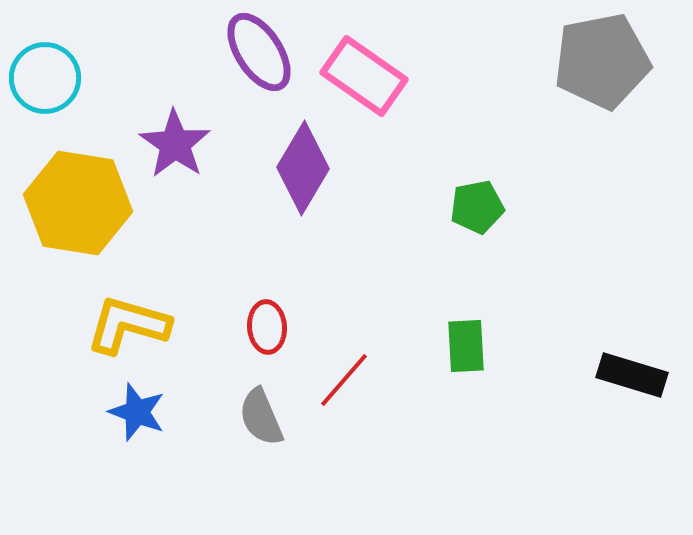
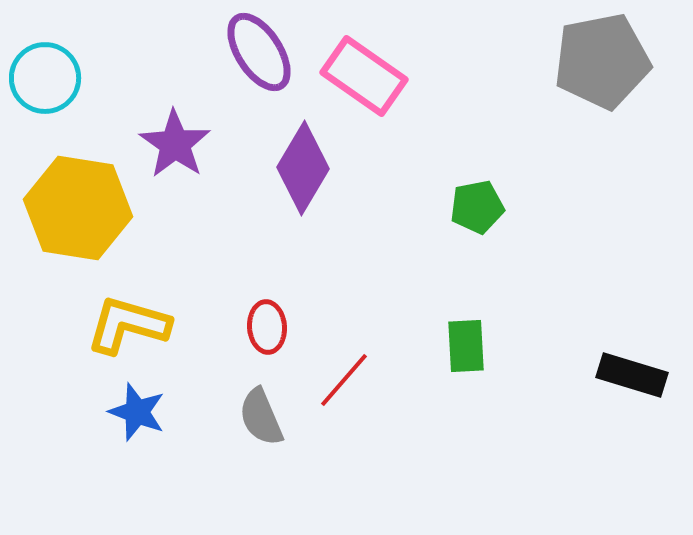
yellow hexagon: moved 5 px down
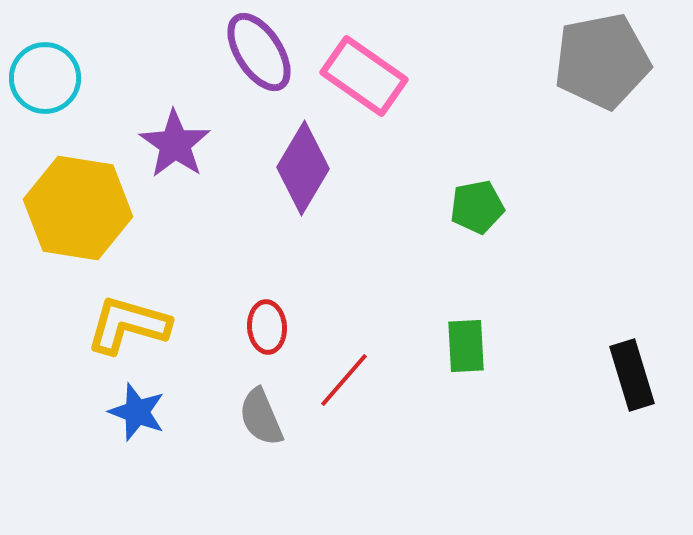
black rectangle: rotated 56 degrees clockwise
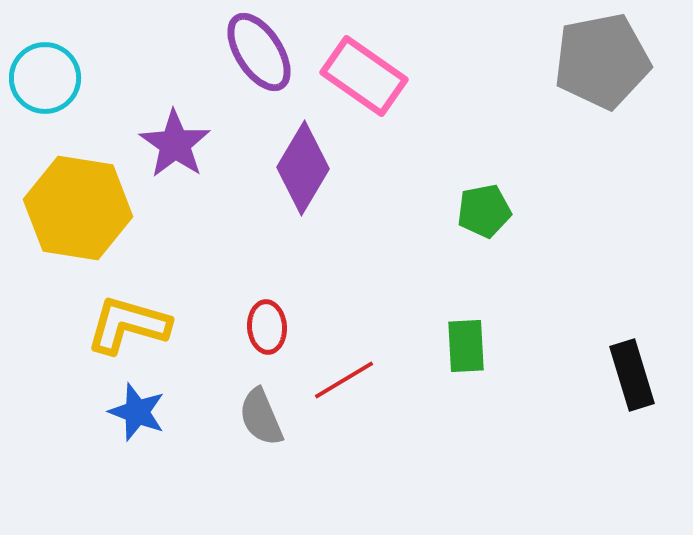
green pentagon: moved 7 px right, 4 px down
red line: rotated 18 degrees clockwise
